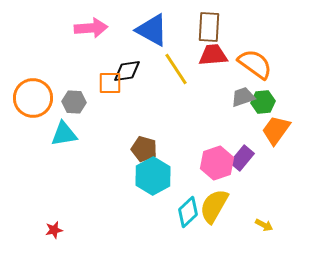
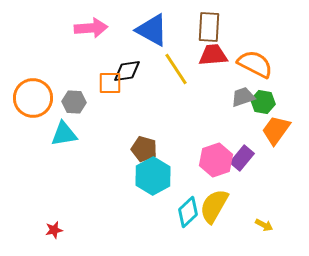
orange semicircle: rotated 9 degrees counterclockwise
green hexagon: rotated 15 degrees clockwise
pink hexagon: moved 1 px left, 3 px up
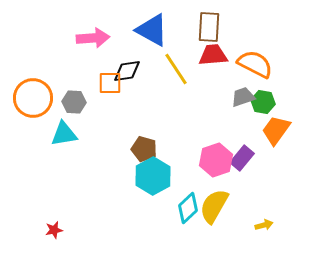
pink arrow: moved 2 px right, 10 px down
cyan diamond: moved 4 px up
yellow arrow: rotated 42 degrees counterclockwise
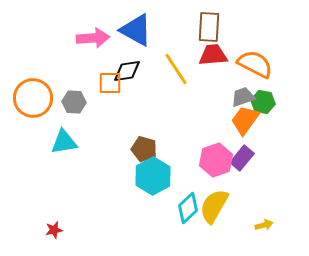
blue triangle: moved 16 px left
orange trapezoid: moved 31 px left, 10 px up
cyan triangle: moved 8 px down
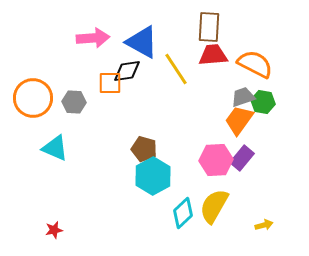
blue triangle: moved 6 px right, 12 px down
orange trapezoid: moved 6 px left
cyan triangle: moved 9 px left, 6 px down; rotated 32 degrees clockwise
pink hexagon: rotated 16 degrees clockwise
cyan diamond: moved 5 px left, 5 px down
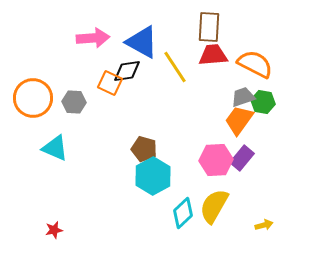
yellow line: moved 1 px left, 2 px up
orange square: rotated 25 degrees clockwise
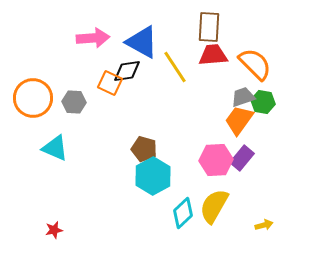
orange semicircle: rotated 18 degrees clockwise
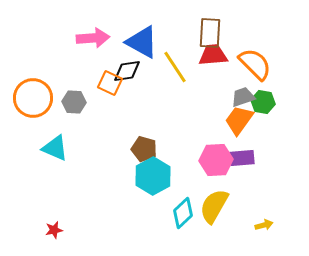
brown rectangle: moved 1 px right, 6 px down
purple rectangle: rotated 45 degrees clockwise
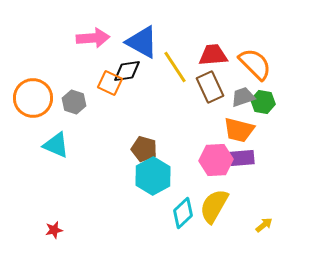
brown rectangle: moved 54 px down; rotated 28 degrees counterclockwise
gray hexagon: rotated 15 degrees clockwise
orange trapezoid: moved 10 px down; rotated 112 degrees counterclockwise
cyan triangle: moved 1 px right, 3 px up
yellow arrow: rotated 24 degrees counterclockwise
